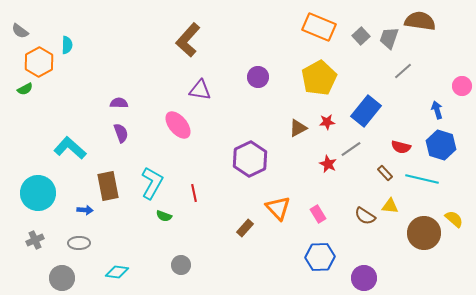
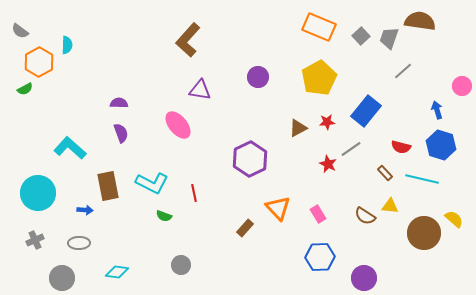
cyan L-shape at (152, 183): rotated 88 degrees clockwise
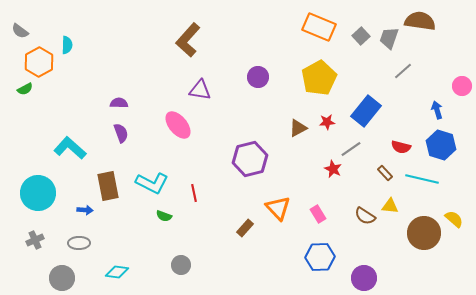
purple hexagon at (250, 159): rotated 12 degrees clockwise
red star at (328, 164): moved 5 px right, 5 px down
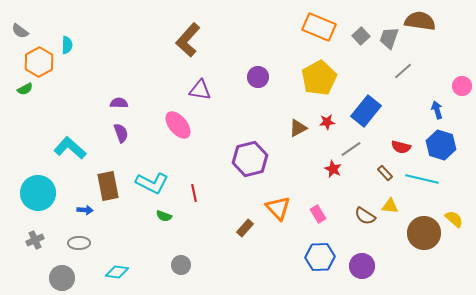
purple circle at (364, 278): moved 2 px left, 12 px up
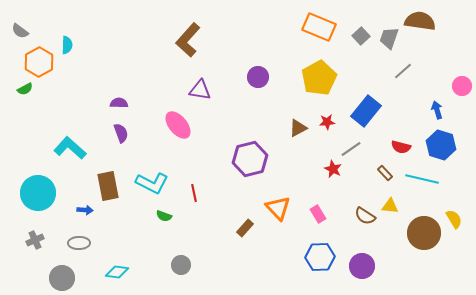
yellow semicircle at (454, 219): rotated 18 degrees clockwise
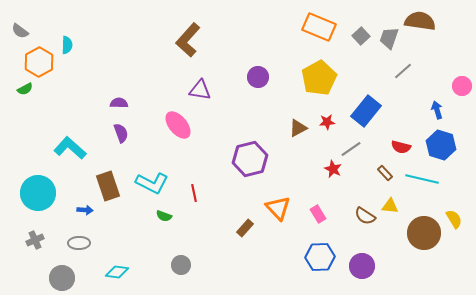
brown rectangle at (108, 186): rotated 8 degrees counterclockwise
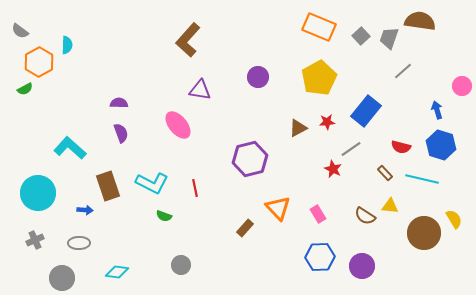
red line at (194, 193): moved 1 px right, 5 px up
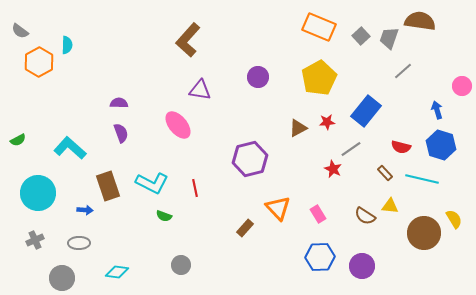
green semicircle at (25, 89): moved 7 px left, 51 px down
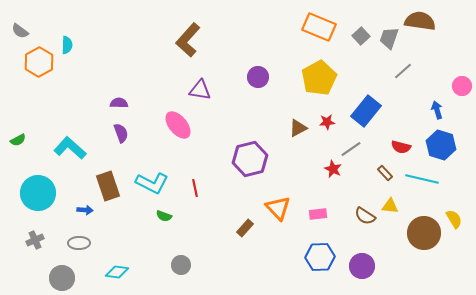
pink rectangle at (318, 214): rotated 66 degrees counterclockwise
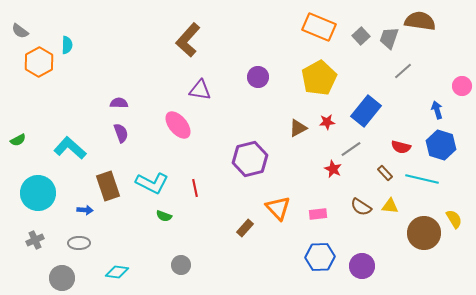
brown semicircle at (365, 216): moved 4 px left, 9 px up
